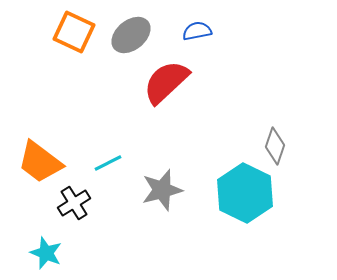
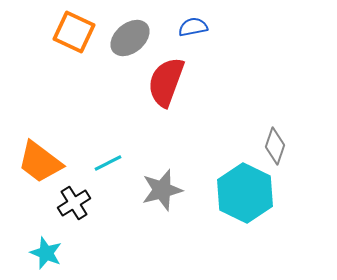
blue semicircle: moved 4 px left, 4 px up
gray ellipse: moved 1 px left, 3 px down
red semicircle: rotated 27 degrees counterclockwise
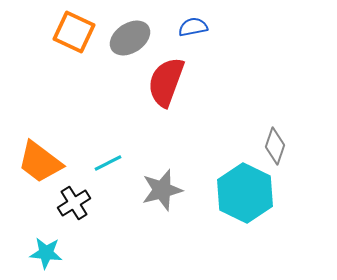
gray ellipse: rotated 6 degrees clockwise
cyan star: rotated 16 degrees counterclockwise
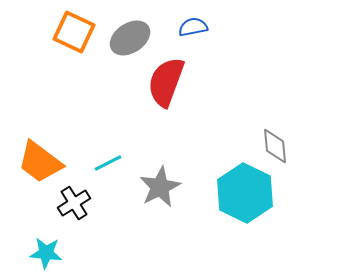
gray diamond: rotated 24 degrees counterclockwise
gray star: moved 2 px left, 3 px up; rotated 12 degrees counterclockwise
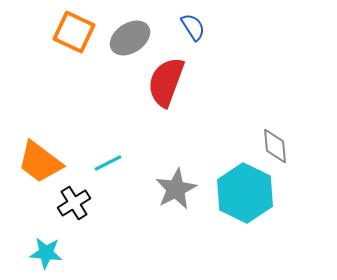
blue semicircle: rotated 68 degrees clockwise
gray star: moved 16 px right, 2 px down
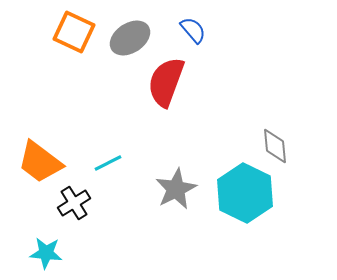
blue semicircle: moved 3 px down; rotated 8 degrees counterclockwise
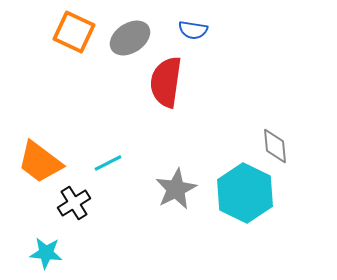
blue semicircle: rotated 140 degrees clockwise
red semicircle: rotated 12 degrees counterclockwise
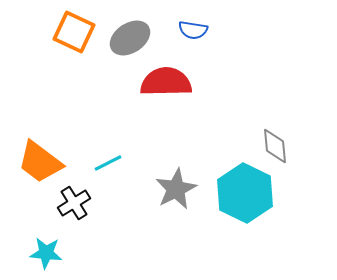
red semicircle: rotated 81 degrees clockwise
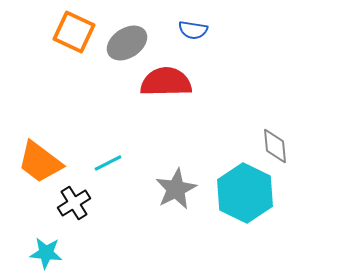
gray ellipse: moved 3 px left, 5 px down
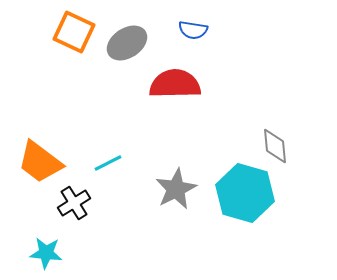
red semicircle: moved 9 px right, 2 px down
cyan hexagon: rotated 10 degrees counterclockwise
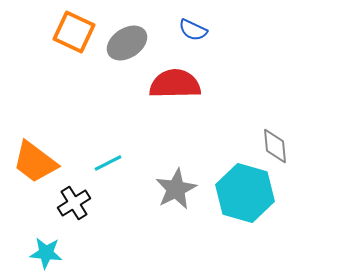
blue semicircle: rotated 16 degrees clockwise
orange trapezoid: moved 5 px left
